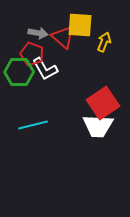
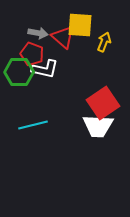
white L-shape: rotated 48 degrees counterclockwise
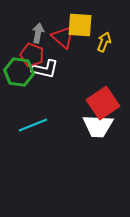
gray arrow: rotated 90 degrees counterclockwise
red pentagon: moved 1 px down
green hexagon: rotated 8 degrees clockwise
cyan line: rotated 8 degrees counterclockwise
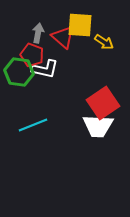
yellow arrow: rotated 102 degrees clockwise
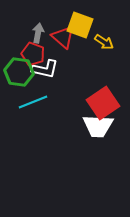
yellow square: rotated 16 degrees clockwise
red pentagon: moved 1 px right, 1 px up
cyan line: moved 23 px up
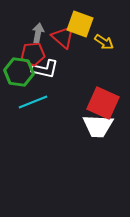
yellow square: moved 1 px up
red pentagon: rotated 25 degrees counterclockwise
red square: rotated 32 degrees counterclockwise
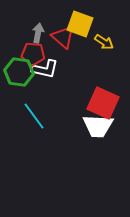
red pentagon: rotated 10 degrees clockwise
cyan line: moved 1 px right, 14 px down; rotated 76 degrees clockwise
